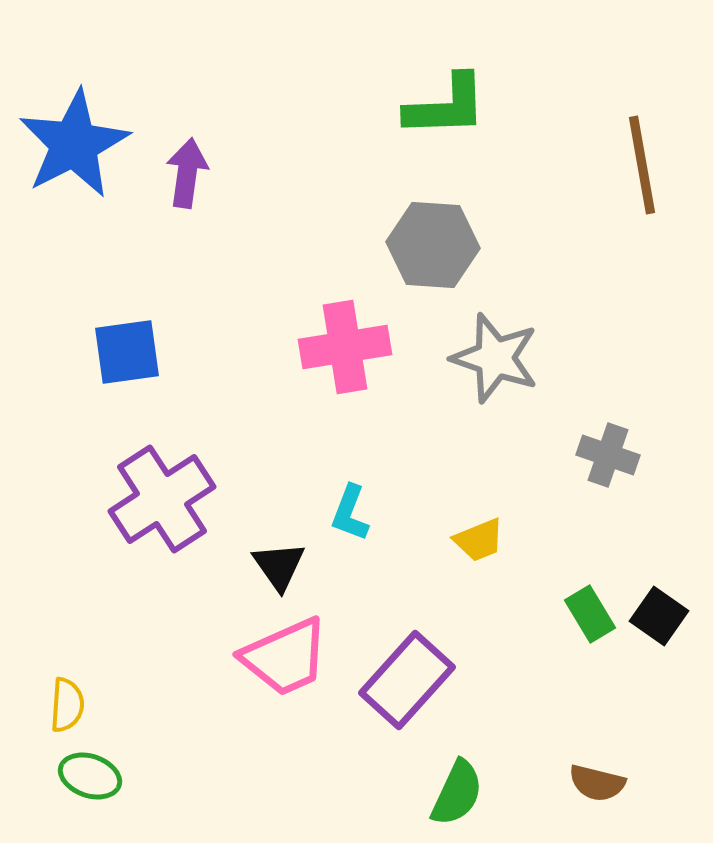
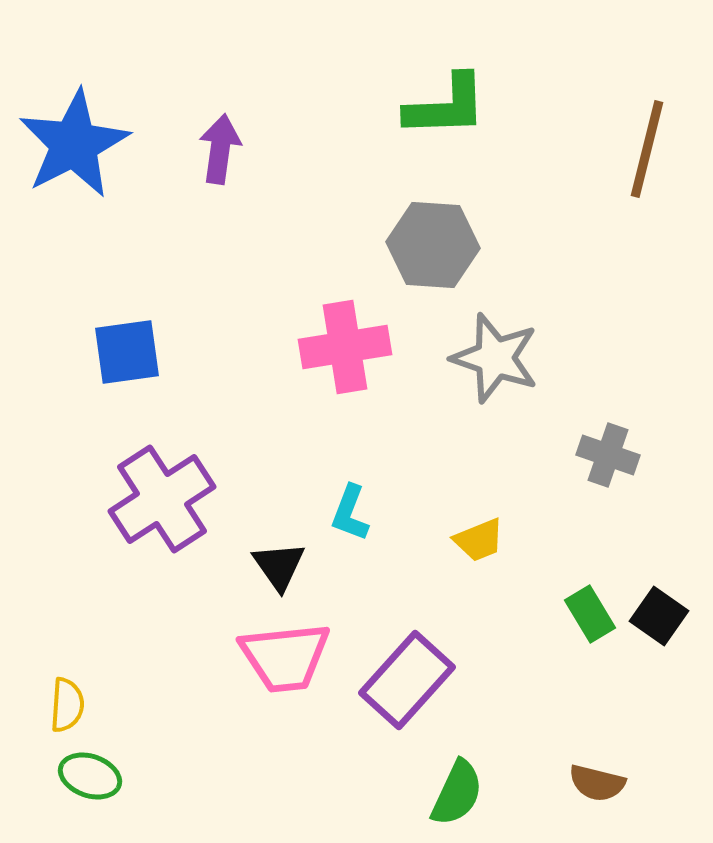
brown line: moved 5 px right, 16 px up; rotated 24 degrees clockwise
purple arrow: moved 33 px right, 24 px up
pink trapezoid: rotated 18 degrees clockwise
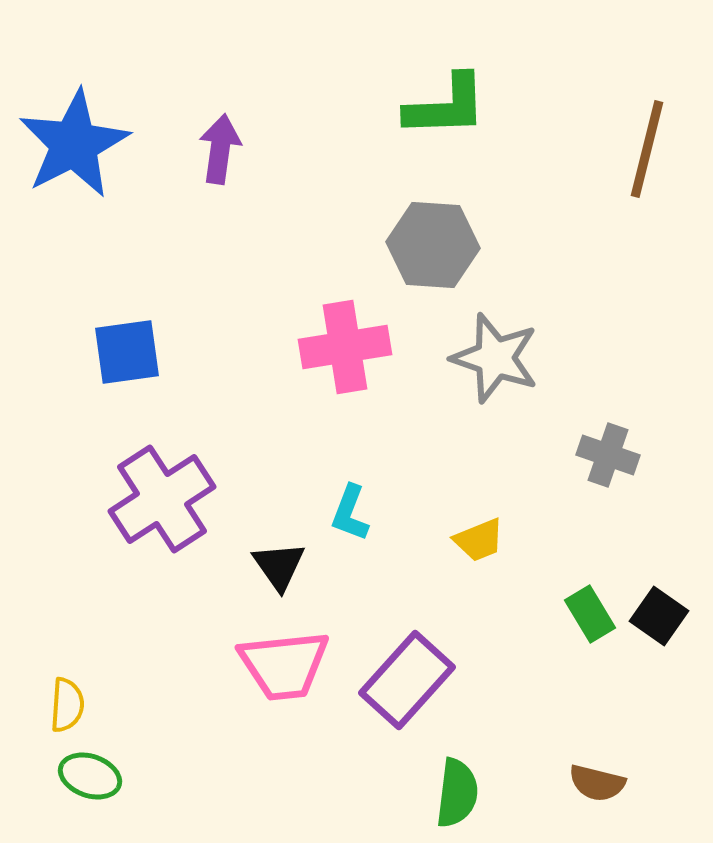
pink trapezoid: moved 1 px left, 8 px down
green semicircle: rotated 18 degrees counterclockwise
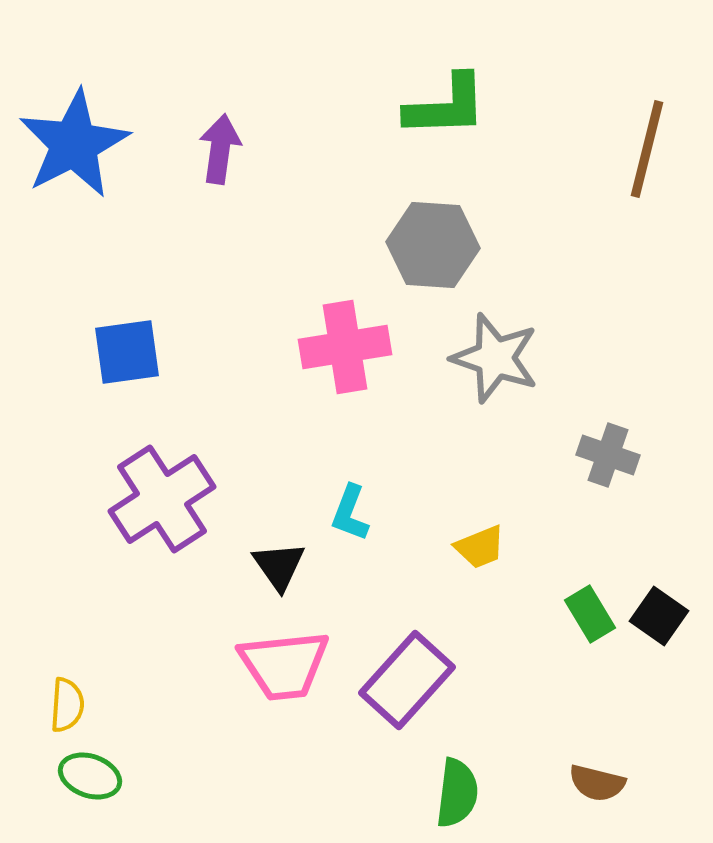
yellow trapezoid: moved 1 px right, 7 px down
